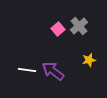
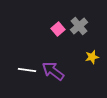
yellow star: moved 3 px right, 3 px up
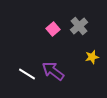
pink square: moved 5 px left
white line: moved 4 px down; rotated 24 degrees clockwise
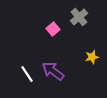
gray cross: moved 9 px up
white line: rotated 24 degrees clockwise
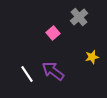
pink square: moved 4 px down
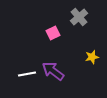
pink square: rotated 16 degrees clockwise
white line: rotated 66 degrees counterclockwise
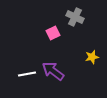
gray cross: moved 4 px left; rotated 24 degrees counterclockwise
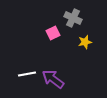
gray cross: moved 2 px left, 1 px down
yellow star: moved 7 px left, 15 px up
purple arrow: moved 8 px down
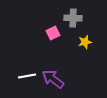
gray cross: rotated 24 degrees counterclockwise
white line: moved 2 px down
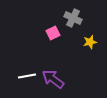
gray cross: rotated 24 degrees clockwise
yellow star: moved 5 px right
